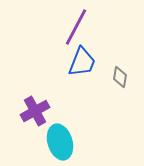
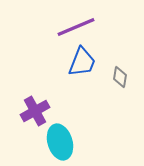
purple line: rotated 39 degrees clockwise
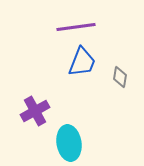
purple line: rotated 15 degrees clockwise
cyan ellipse: moved 9 px right, 1 px down; rotated 8 degrees clockwise
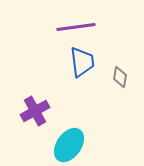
blue trapezoid: rotated 28 degrees counterclockwise
cyan ellipse: moved 2 px down; rotated 44 degrees clockwise
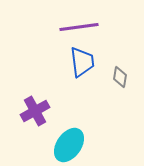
purple line: moved 3 px right
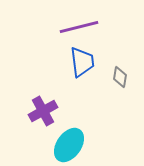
purple line: rotated 6 degrees counterclockwise
purple cross: moved 8 px right
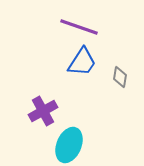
purple line: rotated 33 degrees clockwise
blue trapezoid: rotated 40 degrees clockwise
cyan ellipse: rotated 12 degrees counterclockwise
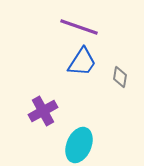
cyan ellipse: moved 10 px right
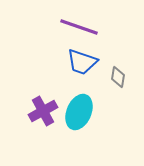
blue trapezoid: rotated 76 degrees clockwise
gray diamond: moved 2 px left
cyan ellipse: moved 33 px up
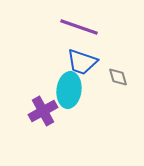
gray diamond: rotated 25 degrees counterclockwise
cyan ellipse: moved 10 px left, 22 px up; rotated 16 degrees counterclockwise
